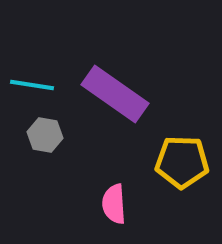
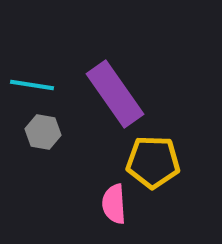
purple rectangle: rotated 20 degrees clockwise
gray hexagon: moved 2 px left, 3 px up
yellow pentagon: moved 29 px left
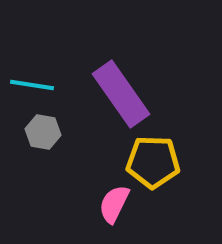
purple rectangle: moved 6 px right
pink semicircle: rotated 30 degrees clockwise
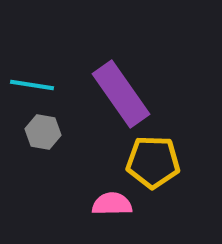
pink semicircle: moved 2 px left; rotated 63 degrees clockwise
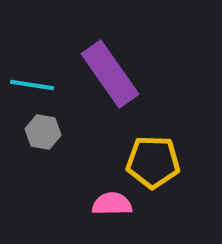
purple rectangle: moved 11 px left, 20 px up
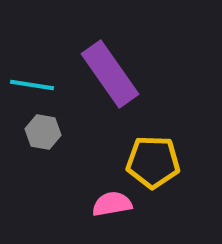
pink semicircle: rotated 9 degrees counterclockwise
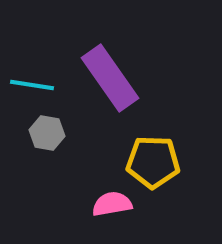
purple rectangle: moved 4 px down
gray hexagon: moved 4 px right, 1 px down
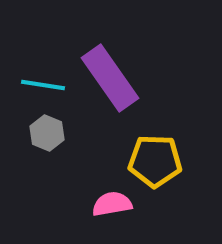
cyan line: moved 11 px right
gray hexagon: rotated 12 degrees clockwise
yellow pentagon: moved 2 px right, 1 px up
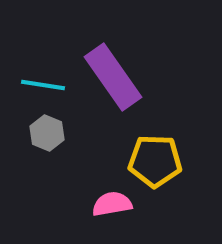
purple rectangle: moved 3 px right, 1 px up
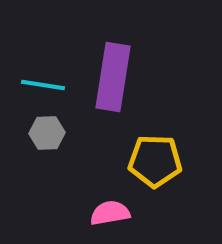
purple rectangle: rotated 44 degrees clockwise
gray hexagon: rotated 24 degrees counterclockwise
pink semicircle: moved 2 px left, 9 px down
